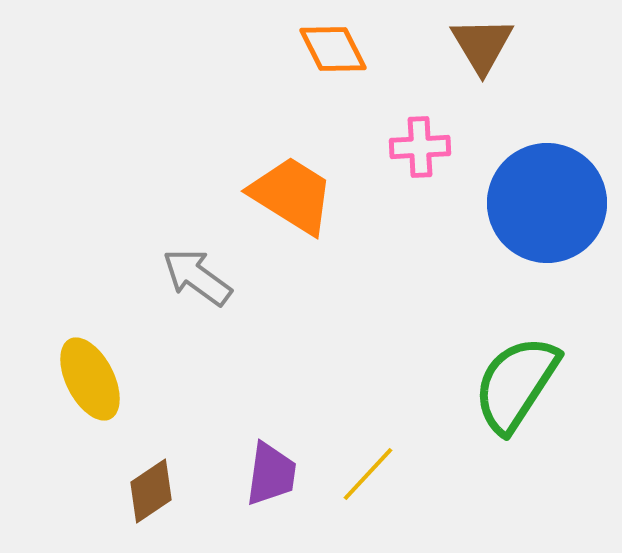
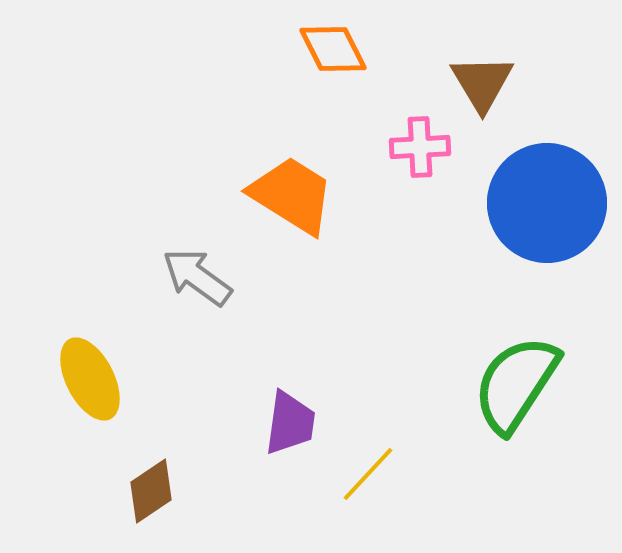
brown triangle: moved 38 px down
purple trapezoid: moved 19 px right, 51 px up
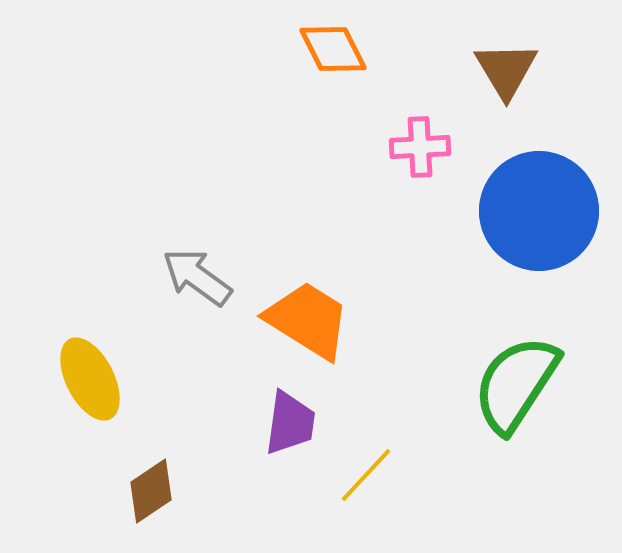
brown triangle: moved 24 px right, 13 px up
orange trapezoid: moved 16 px right, 125 px down
blue circle: moved 8 px left, 8 px down
yellow line: moved 2 px left, 1 px down
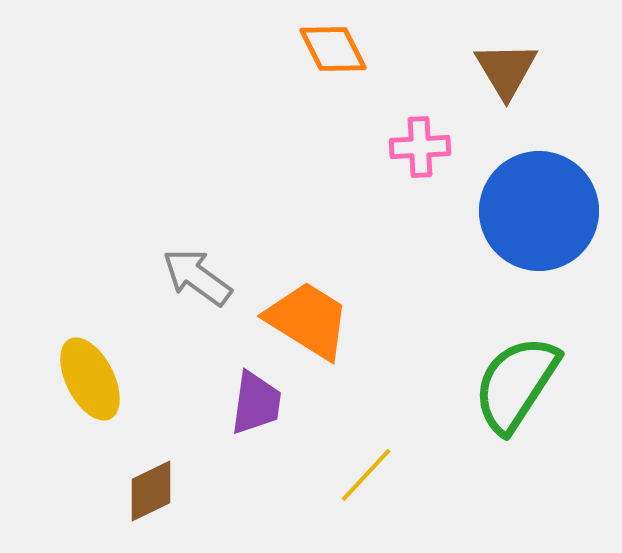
purple trapezoid: moved 34 px left, 20 px up
brown diamond: rotated 8 degrees clockwise
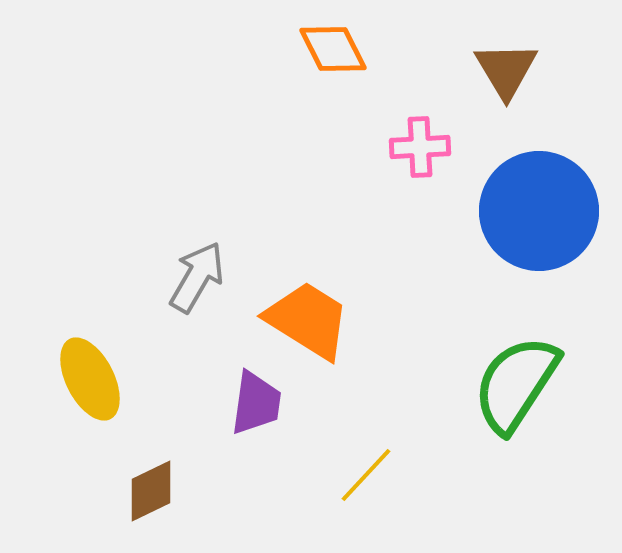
gray arrow: rotated 84 degrees clockwise
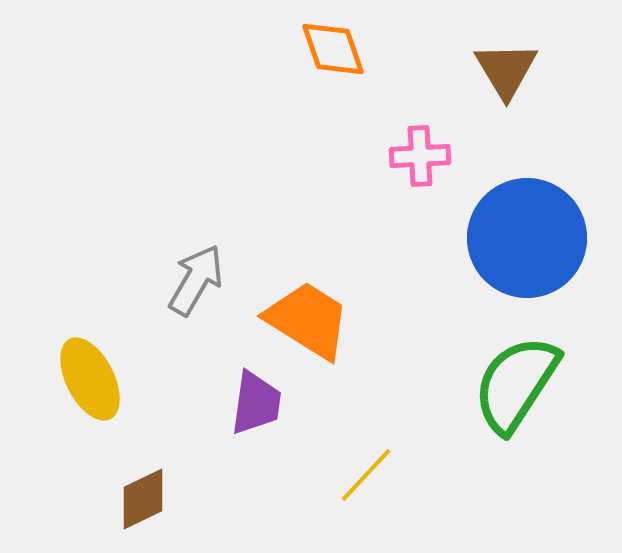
orange diamond: rotated 8 degrees clockwise
pink cross: moved 9 px down
blue circle: moved 12 px left, 27 px down
gray arrow: moved 1 px left, 3 px down
brown diamond: moved 8 px left, 8 px down
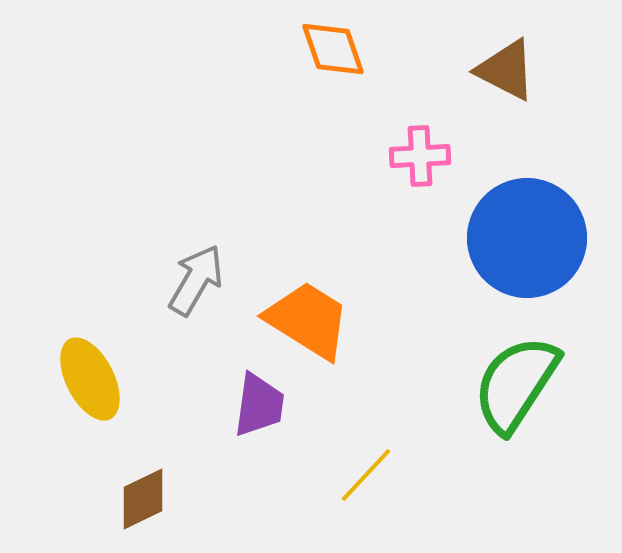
brown triangle: rotated 32 degrees counterclockwise
purple trapezoid: moved 3 px right, 2 px down
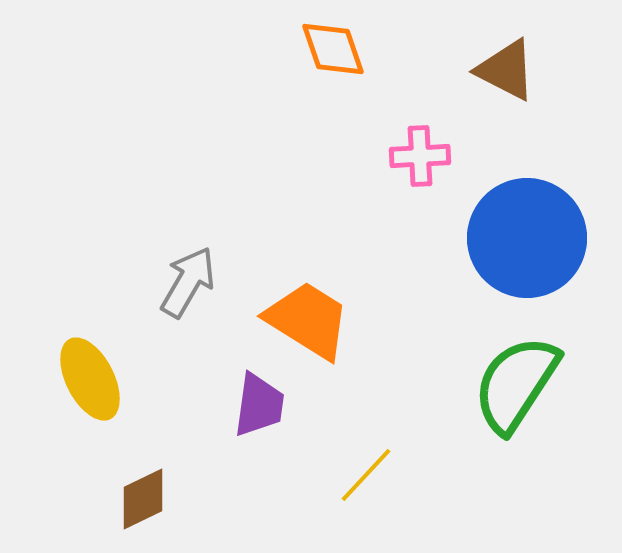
gray arrow: moved 8 px left, 2 px down
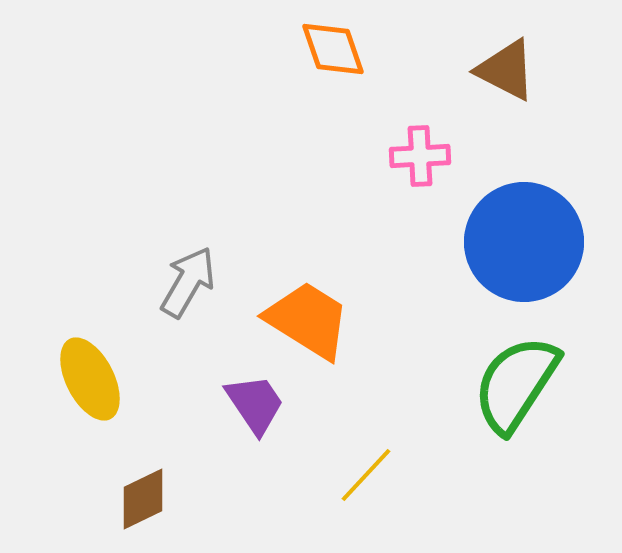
blue circle: moved 3 px left, 4 px down
purple trapezoid: moved 4 px left, 1 px up; rotated 42 degrees counterclockwise
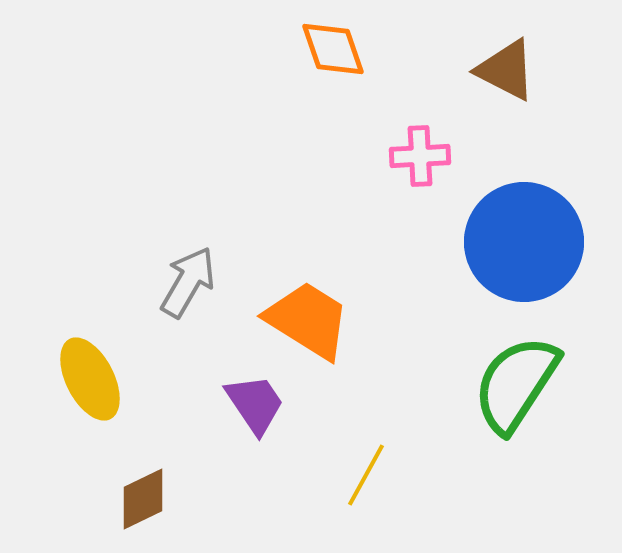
yellow line: rotated 14 degrees counterclockwise
